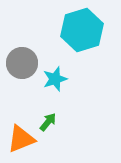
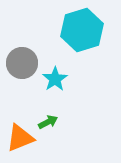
cyan star: rotated 15 degrees counterclockwise
green arrow: rotated 24 degrees clockwise
orange triangle: moved 1 px left, 1 px up
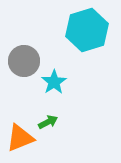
cyan hexagon: moved 5 px right
gray circle: moved 2 px right, 2 px up
cyan star: moved 1 px left, 3 px down
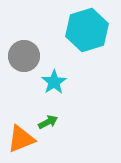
gray circle: moved 5 px up
orange triangle: moved 1 px right, 1 px down
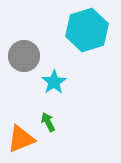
green arrow: rotated 90 degrees counterclockwise
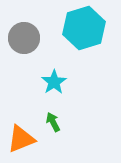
cyan hexagon: moved 3 px left, 2 px up
gray circle: moved 18 px up
green arrow: moved 5 px right
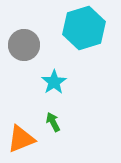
gray circle: moved 7 px down
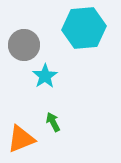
cyan hexagon: rotated 12 degrees clockwise
cyan star: moved 9 px left, 6 px up
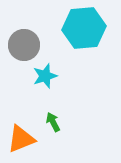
cyan star: rotated 15 degrees clockwise
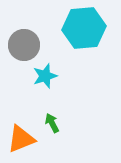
green arrow: moved 1 px left, 1 px down
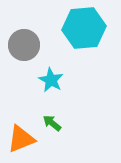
cyan star: moved 6 px right, 4 px down; rotated 25 degrees counterclockwise
green arrow: rotated 24 degrees counterclockwise
